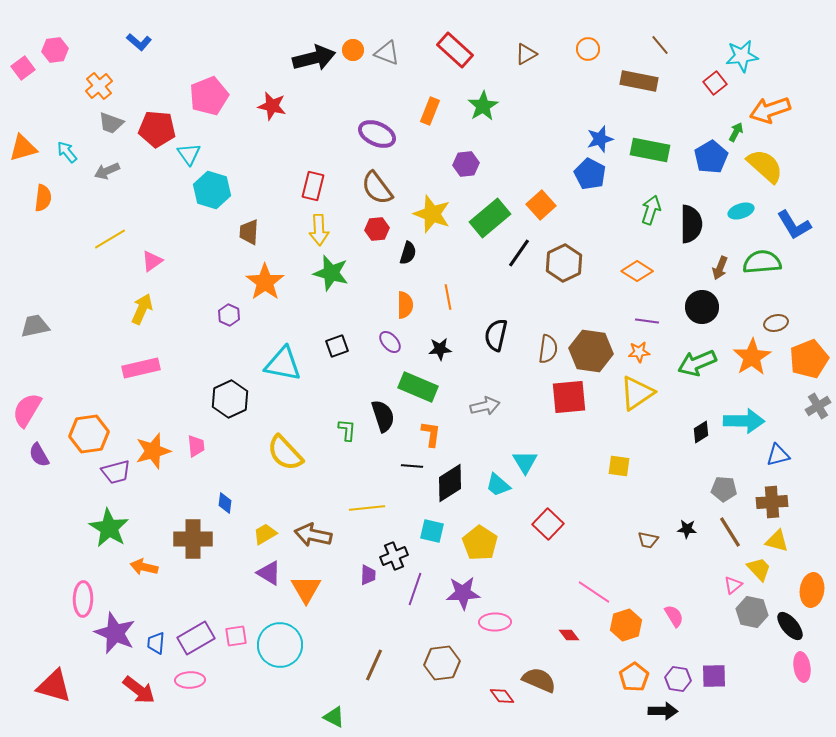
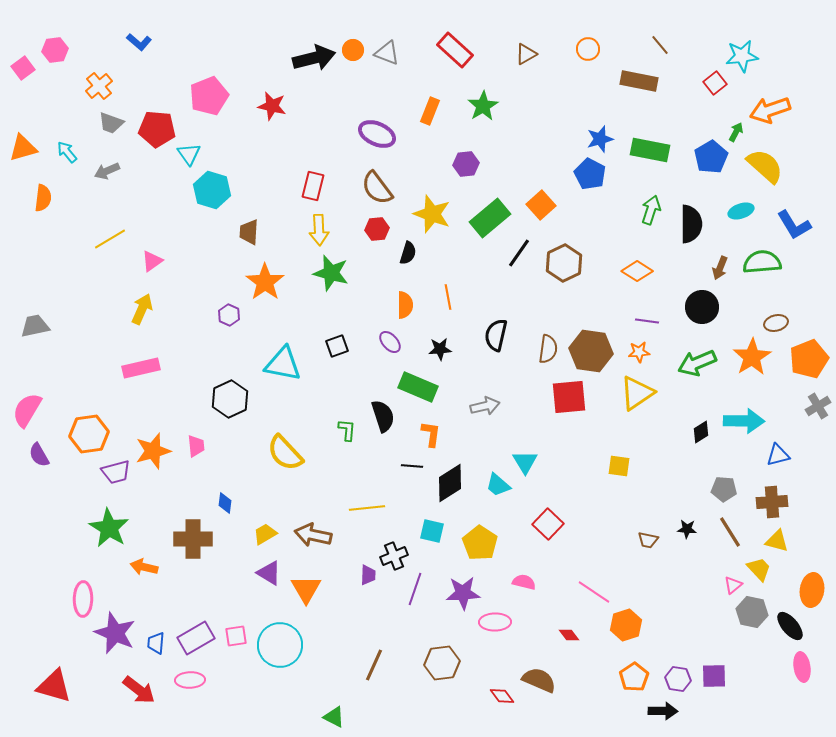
pink semicircle at (674, 616): moved 150 px left, 34 px up; rotated 45 degrees counterclockwise
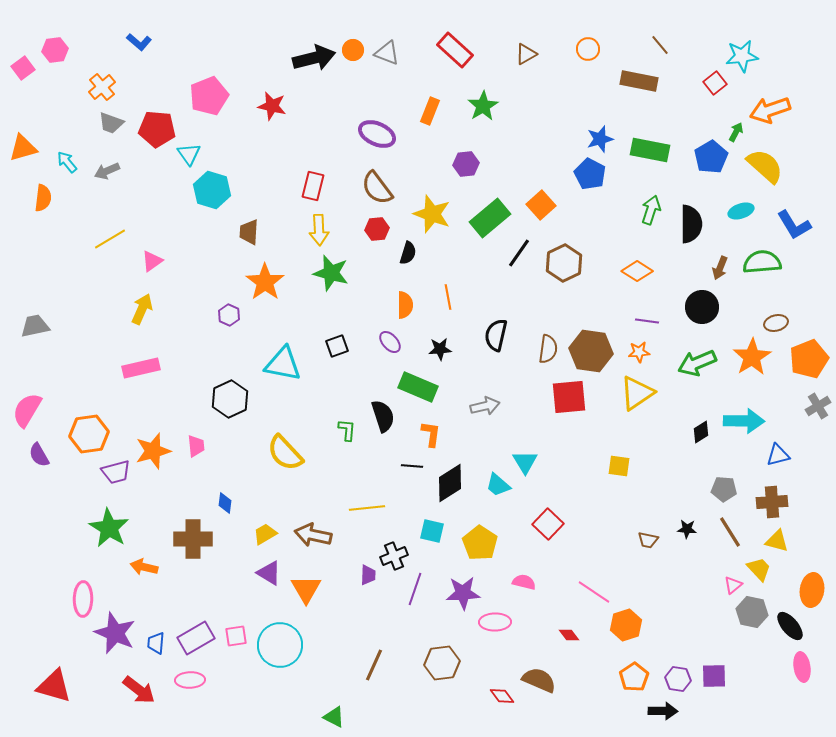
orange cross at (99, 86): moved 3 px right, 1 px down
cyan arrow at (67, 152): moved 10 px down
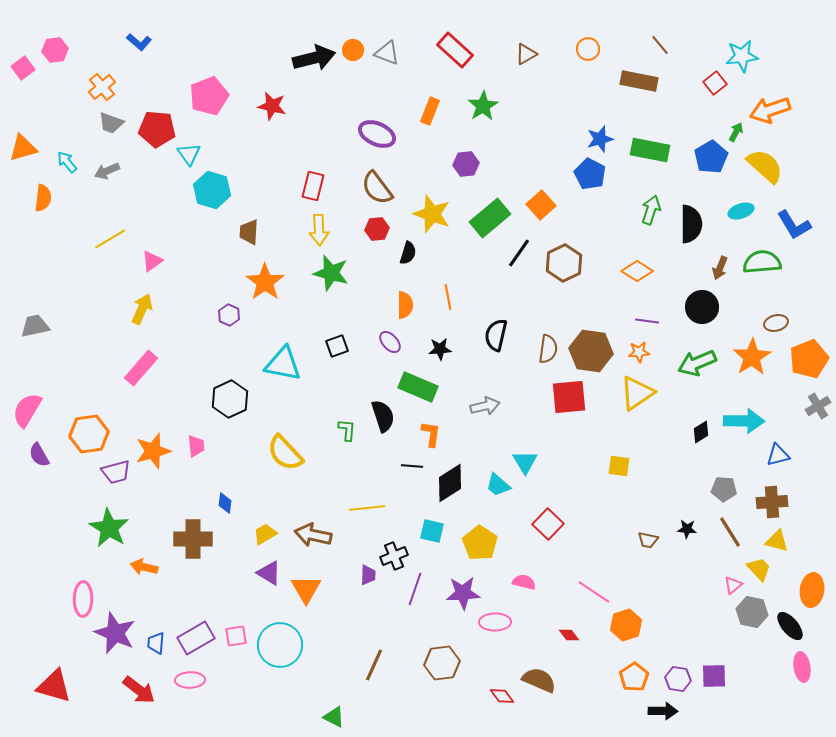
pink rectangle at (141, 368): rotated 36 degrees counterclockwise
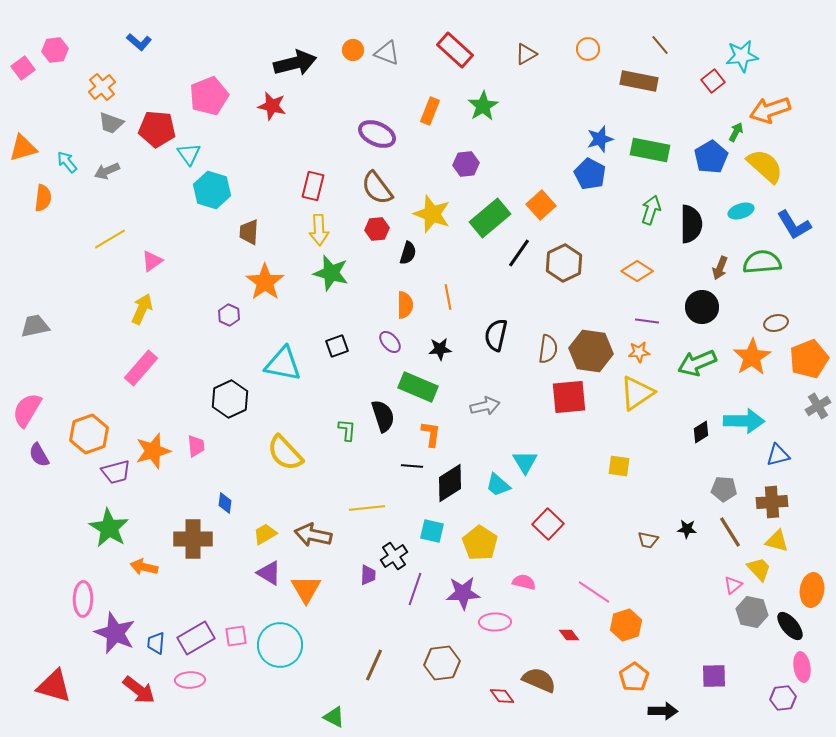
black arrow at (314, 58): moved 19 px left, 5 px down
red square at (715, 83): moved 2 px left, 2 px up
orange hexagon at (89, 434): rotated 12 degrees counterclockwise
black cross at (394, 556): rotated 12 degrees counterclockwise
purple hexagon at (678, 679): moved 105 px right, 19 px down; rotated 15 degrees counterclockwise
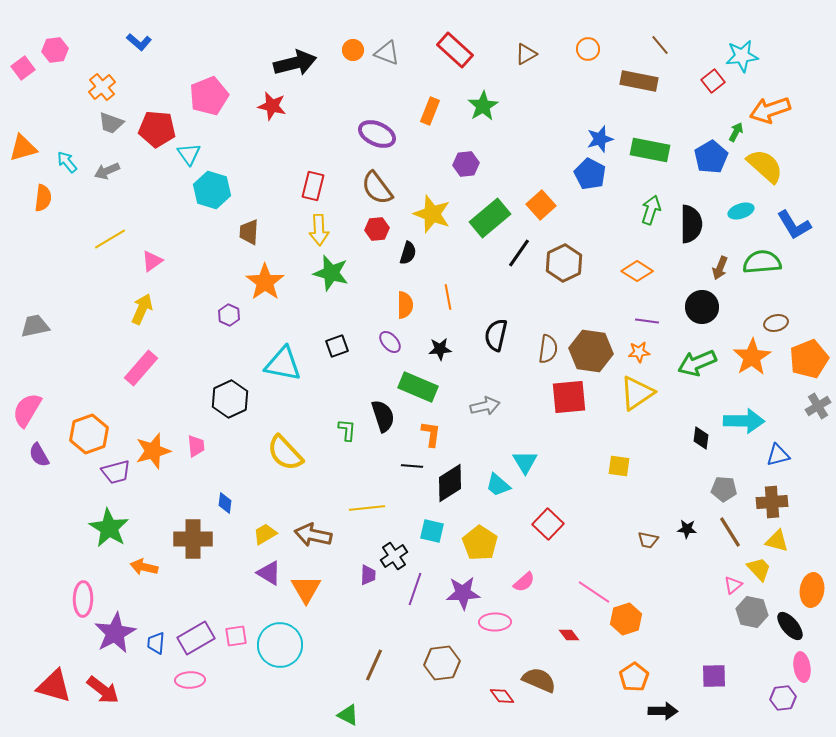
black diamond at (701, 432): moved 6 px down; rotated 50 degrees counterclockwise
pink semicircle at (524, 582): rotated 125 degrees clockwise
orange hexagon at (626, 625): moved 6 px up
purple star at (115, 633): rotated 21 degrees clockwise
red arrow at (139, 690): moved 36 px left
green triangle at (334, 717): moved 14 px right, 2 px up
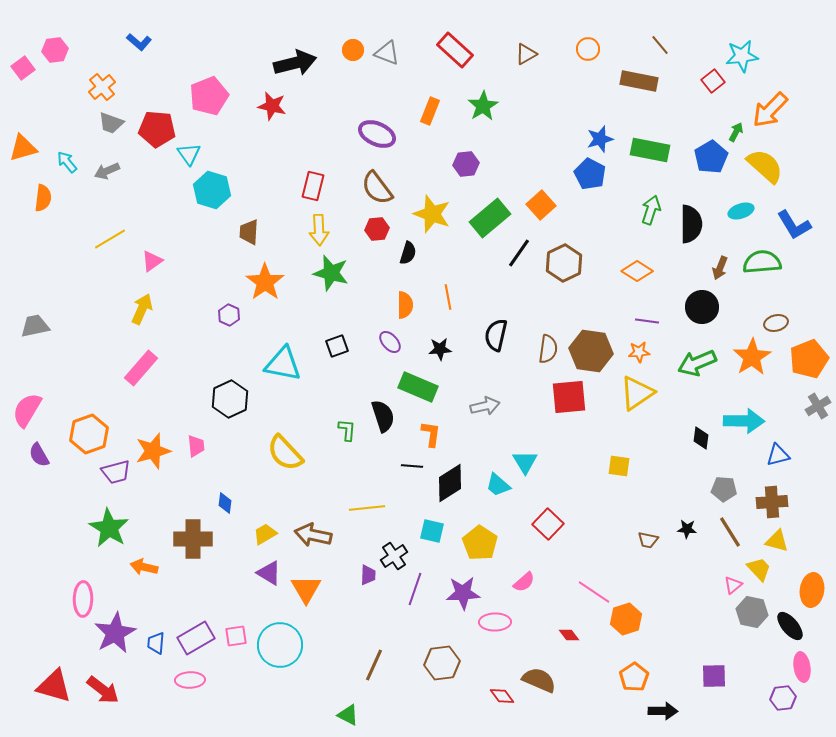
orange arrow at (770, 110): rotated 27 degrees counterclockwise
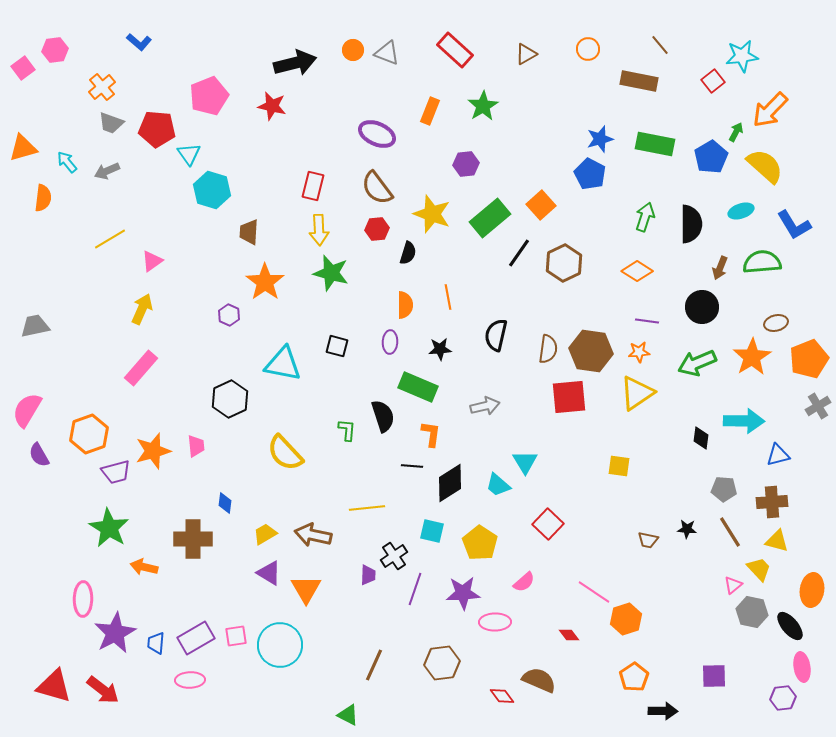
green rectangle at (650, 150): moved 5 px right, 6 px up
green arrow at (651, 210): moved 6 px left, 7 px down
purple ellipse at (390, 342): rotated 45 degrees clockwise
black square at (337, 346): rotated 35 degrees clockwise
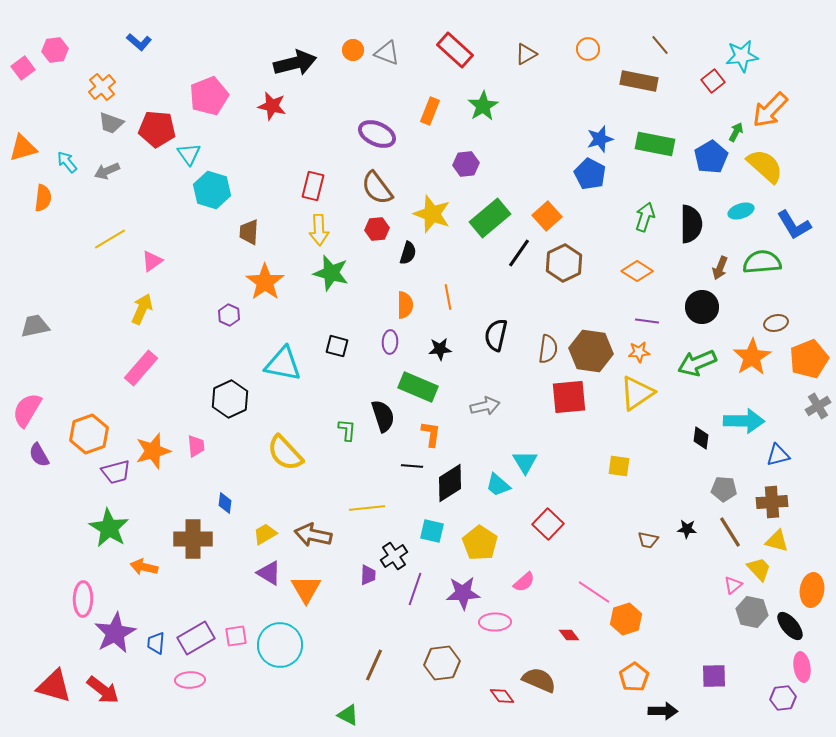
orange square at (541, 205): moved 6 px right, 11 px down
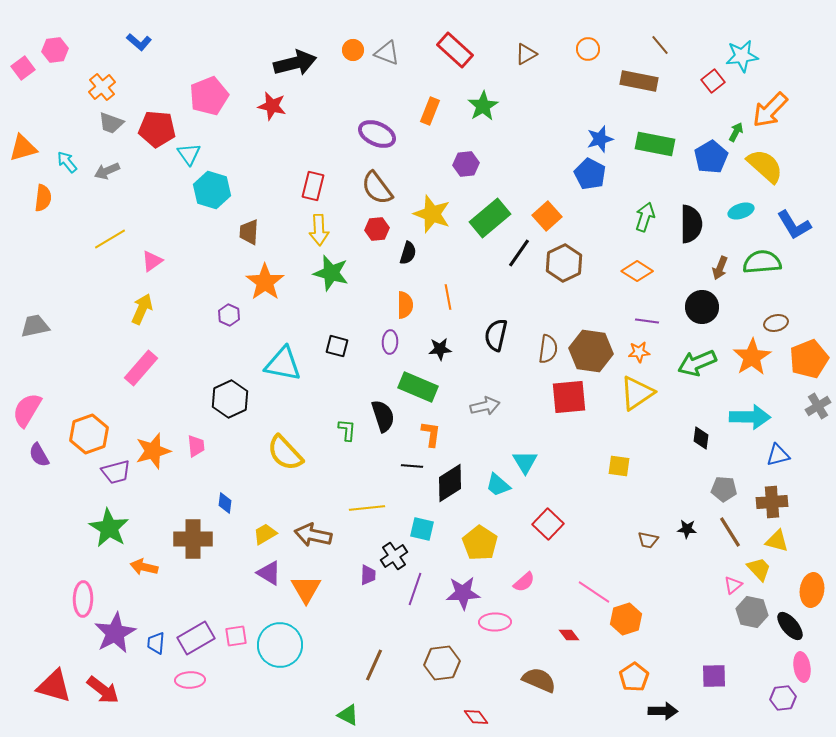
cyan arrow at (744, 421): moved 6 px right, 4 px up
cyan square at (432, 531): moved 10 px left, 2 px up
red diamond at (502, 696): moved 26 px left, 21 px down
